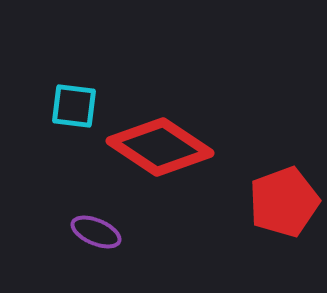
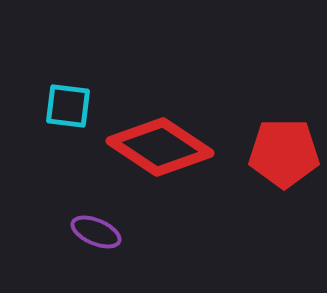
cyan square: moved 6 px left
red pentagon: moved 49 px up; rotated 20 degrees clockwise
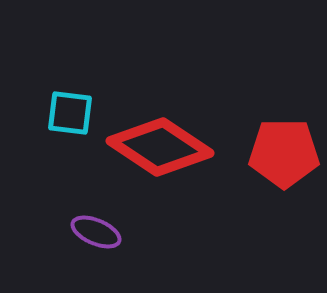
cyan square: moved 2 px right, 7 px down
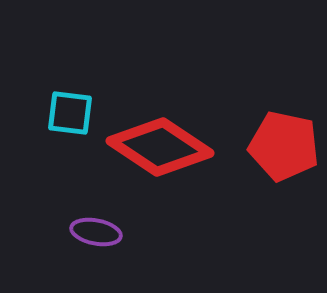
red pentagon: moved 7 px up; rotated 12 degrees clockwise
purple ellipse: rotated 12 degrees counterclockwise
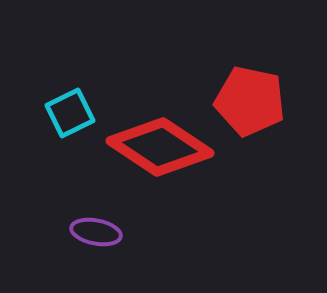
cyan square: rotated 33 degrees counterclockwise
red pentagon: moved 34 px left, 45 px up
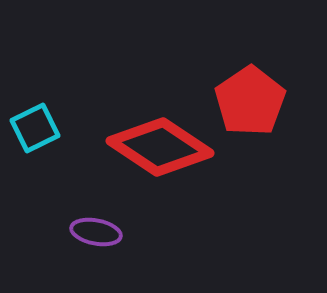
red pentagon: rotated 26 degrees clockwise
cyan square: moved 35 px left, 15 px down
